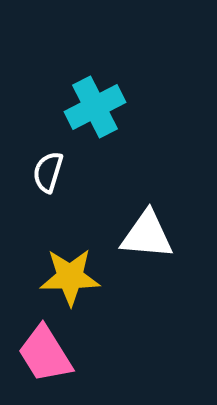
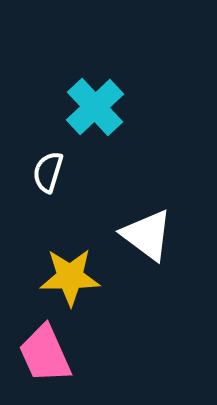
cyan cross: rotated 16 degrees counterclockwise
white triangle: rotated 32 degrees clockwise
pink trapezoid: rotated 8 degrees clockwise
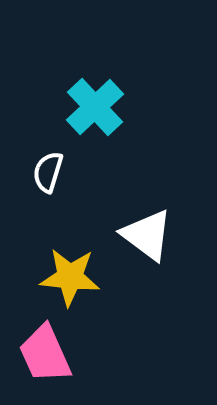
yellow star: rotated 6 degrees clockwise
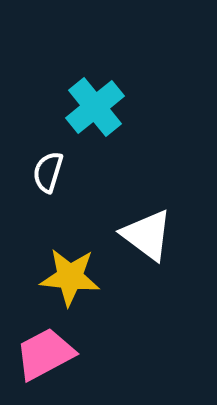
cyan cross: rotated 4 degrees clockwise
pink trapezoid: rotated 86 degrees clockwise
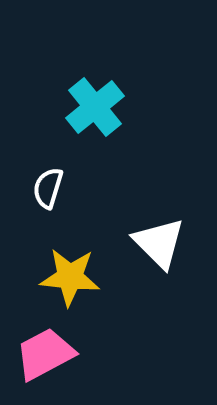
white semicircle: moved 16 px down
white triangle: moved 12 px right, 8 px down; rotated 8 degrees clockwise
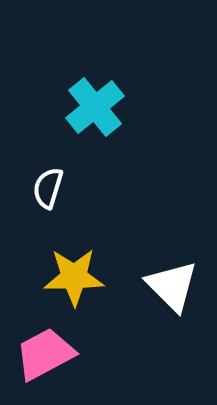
white triangle: moved 13 px right, 43 px down
yellow star: moved 4 px right; rotated 6 degrees counterclockwise
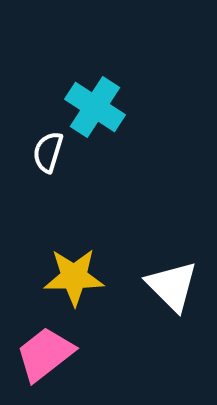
cyan cross: rotated 18 degrees counterclockwise
white semicircle: moved 36 px up
pink trapezoid: rotated 10 degrees counterclockwise
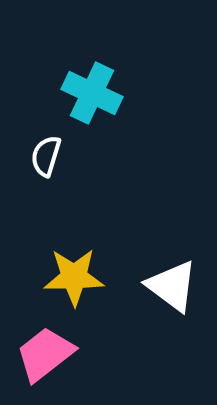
cyan cross: moved 3 px left, 14 px up; rotated 8 degrees counterclockwise
white semicircle: moved 2 px left, 4 px down
white triangle: rotated 8 degrees counterclockwise
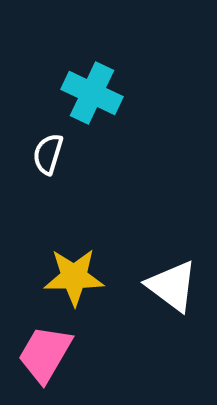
white semicircle: moved 2 px right, 2 px up
pink trapezoid: rotated 22 degrees counterclockwise
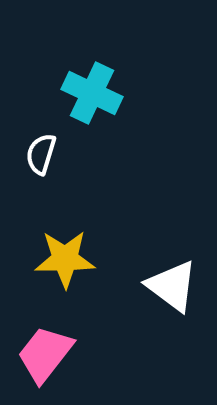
white semicircle: moved 7 px left
yellow star: moved 9 px left, 18 px up
pink trapezoid: rotated 8 degrees clockwise
